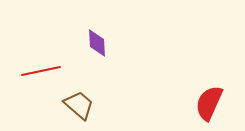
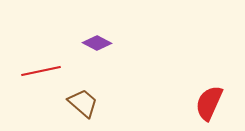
purple diamond: rotated 60 degrees counterclockwise
brown trapezoid: moved 4 px right, 2 px up
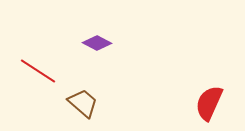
red line: moved 3 px left; rotated 45 degrees clockwise
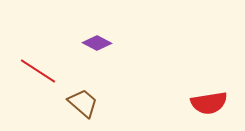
red semicircle: rotated 123 degrees counterclockwise
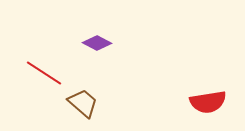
red line: moved 6 px right, 2 px down
red semicircle: moved 1 px left, 1 px up
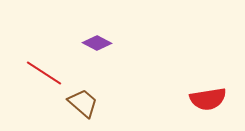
red semicircle: moved 3 px up
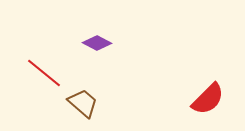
red line: rotated 6 degrees clockwise
red semicircle: rotated 36 degrees counterclockwise
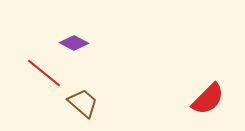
purple diamond: moved 23 px left
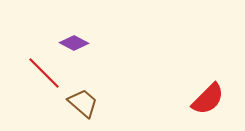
red line: rotated 6 degrees clockwise
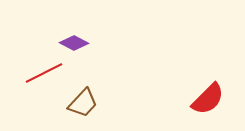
red line: rotated 72 degrees counterclockwise
brown trapezoid: rotated 92 degrees clockwise
